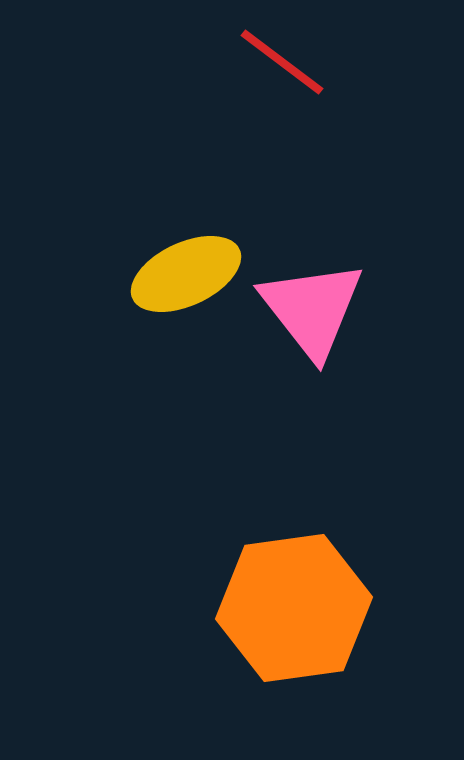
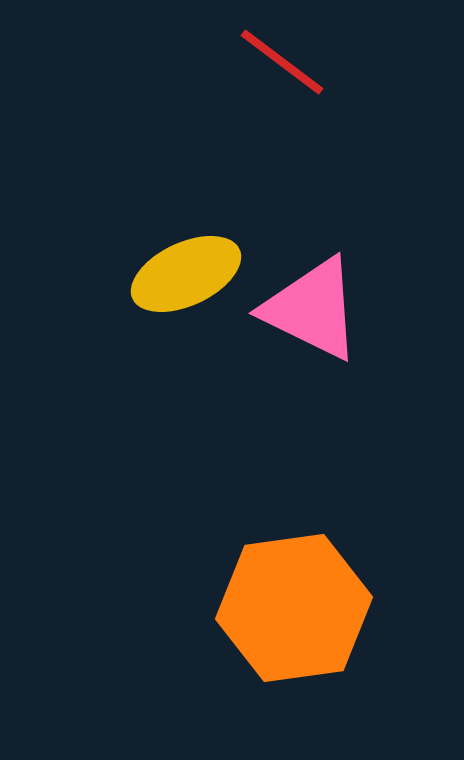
pink triangle: rotated 26 degrees counterclockwise
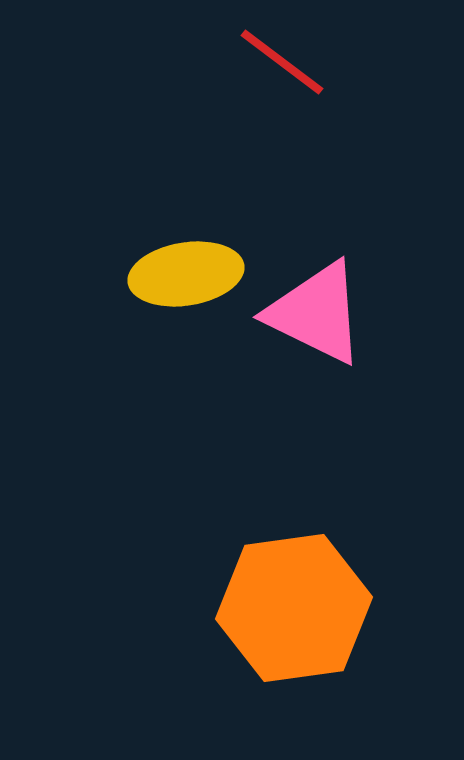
yellow ellipse: rotated 16 degrees clockwise
pink triangle: moved 4 px right, 4 px down
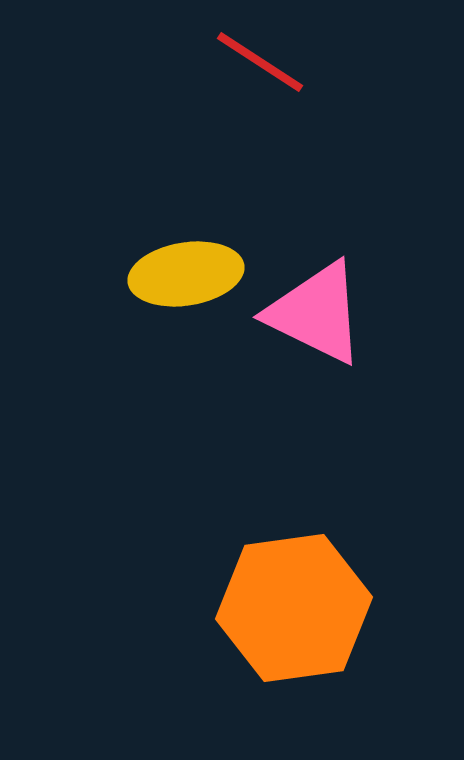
red line: moved 22 px left; rotated 4 degrees counterclockwise
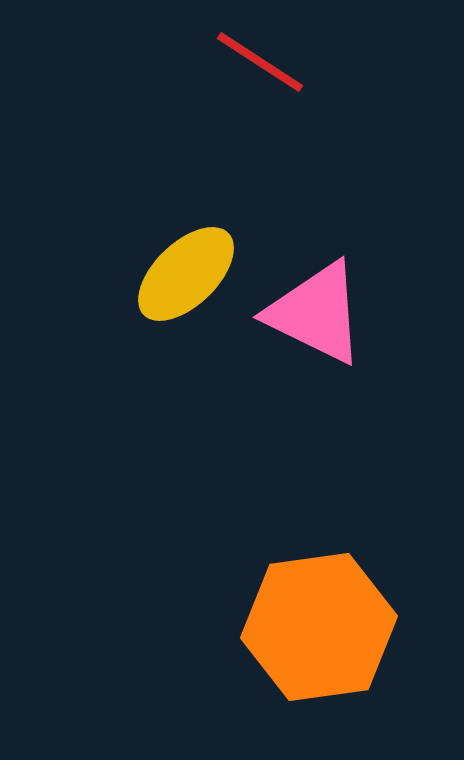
yellow ellipse: rotated 35 degrees counterclockwise
orange hexagon: moved 25 px right, 19 px down
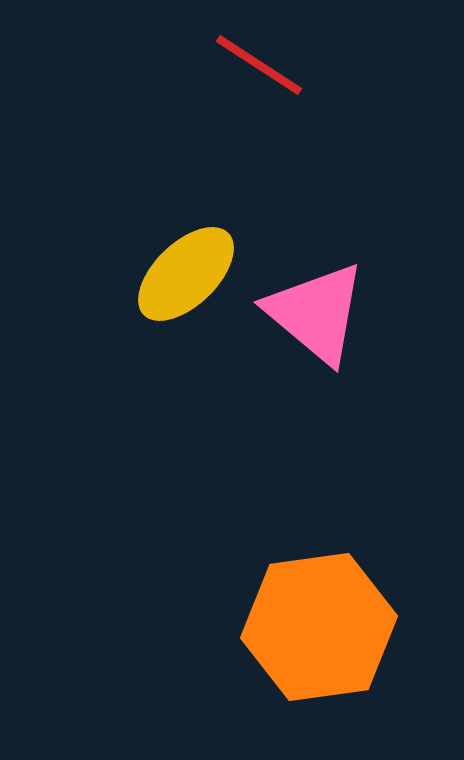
red line: moved 1 px left, 3 px down
pink triangle: rotated 14 degrees clockwise
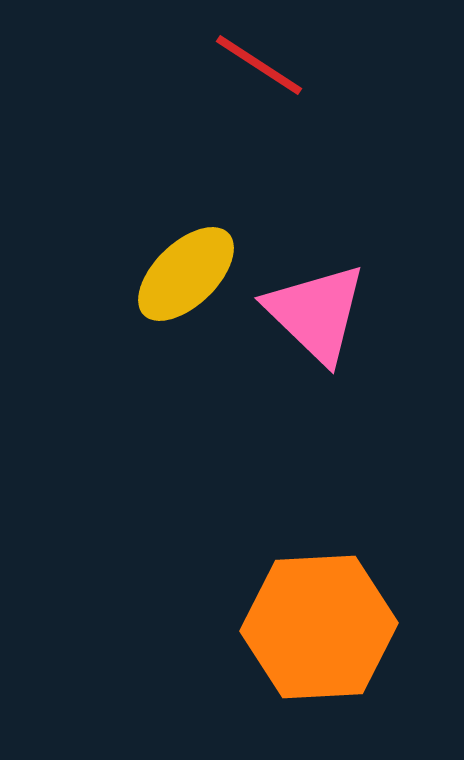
pink triangle: rotated 4 degrees clockwise
orange hexagon: rotated 5 degrees clockwise
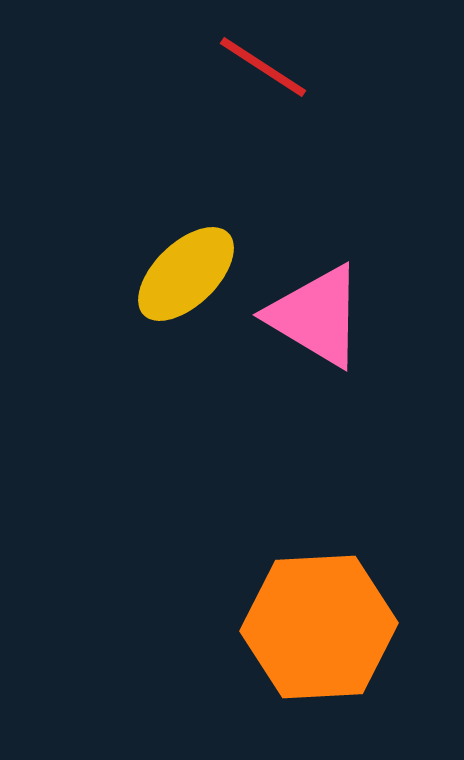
red line: moved 4 px right, 2 px down
pink triangle: moved 3 px down; rotated 13 degrees counterclockwise
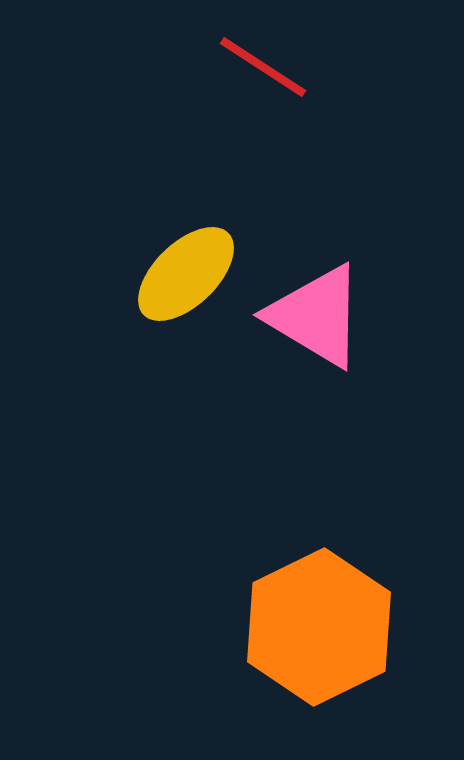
orange hexagon: rotated 23 degrees counterclockwise
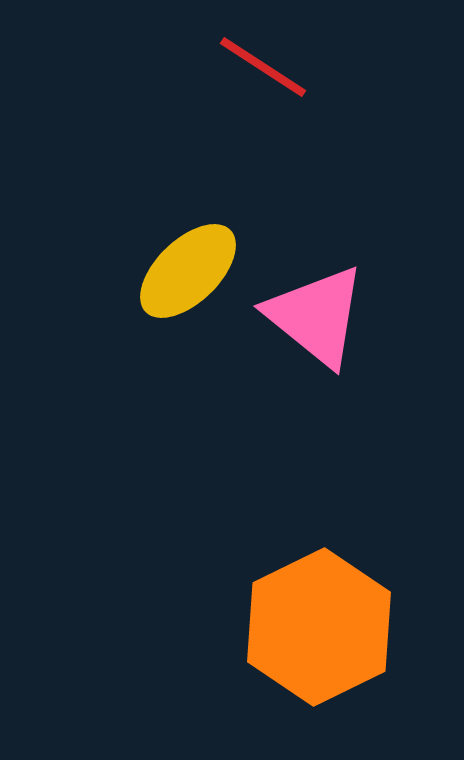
yellow ellipse: moved 2 px right, 3 px up
pink triangle: rotated 8 degrees clockwise
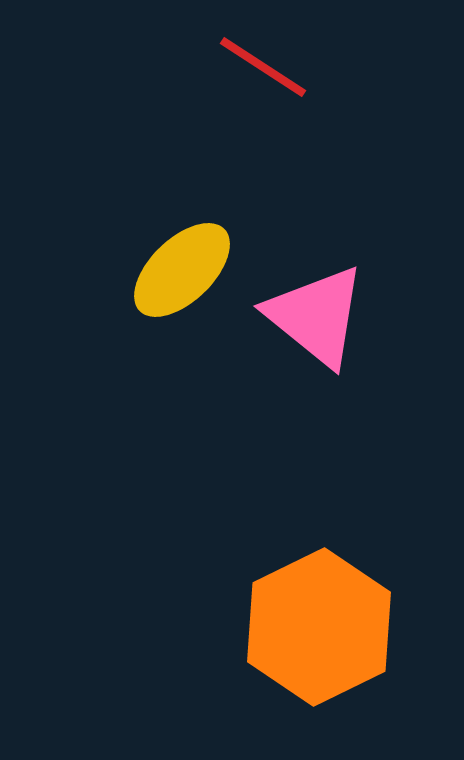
yellow ellipse: moved 6 px left, 1 px up
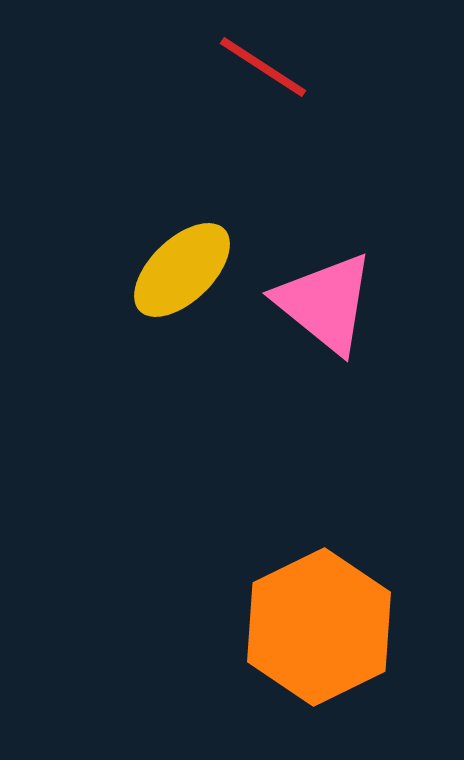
pink triangle: moved 9 px right, 13 px up
